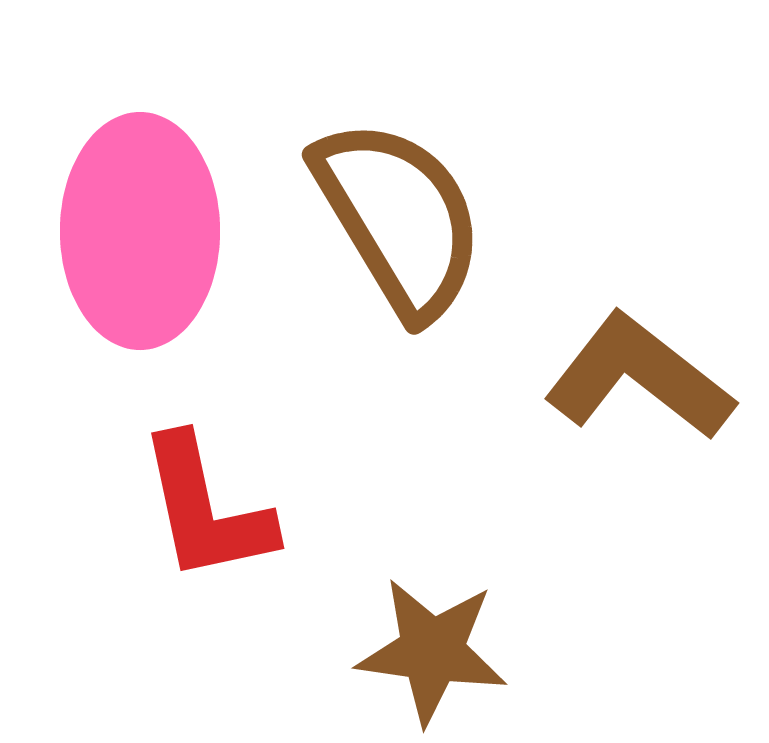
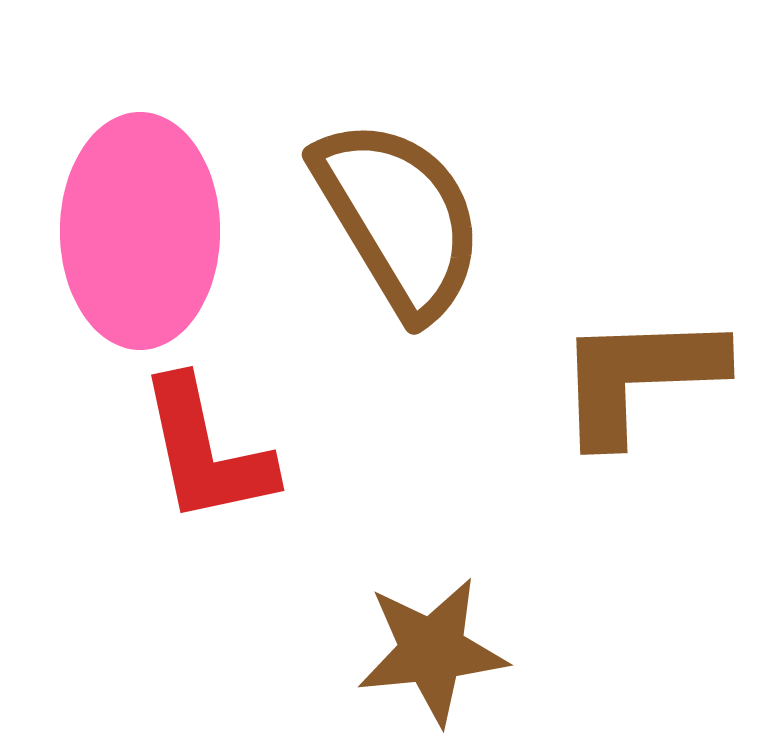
brown L-shape: rotated 40 degrees counterclockwise
red L-shape: moved 58 px up
brown star: rotated 14 degrees counterclockwise
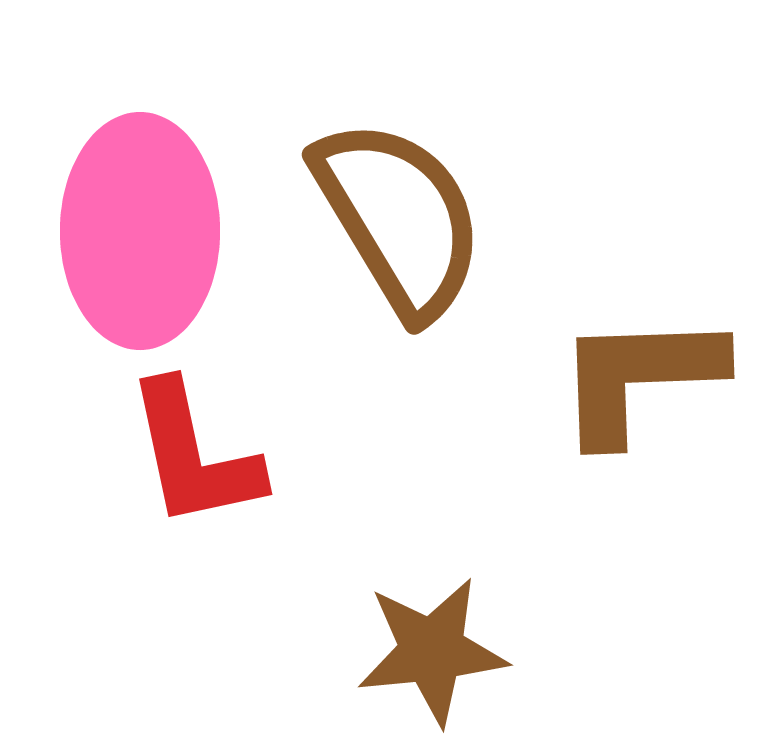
red L-shape: moved 12 px left, 4 px down
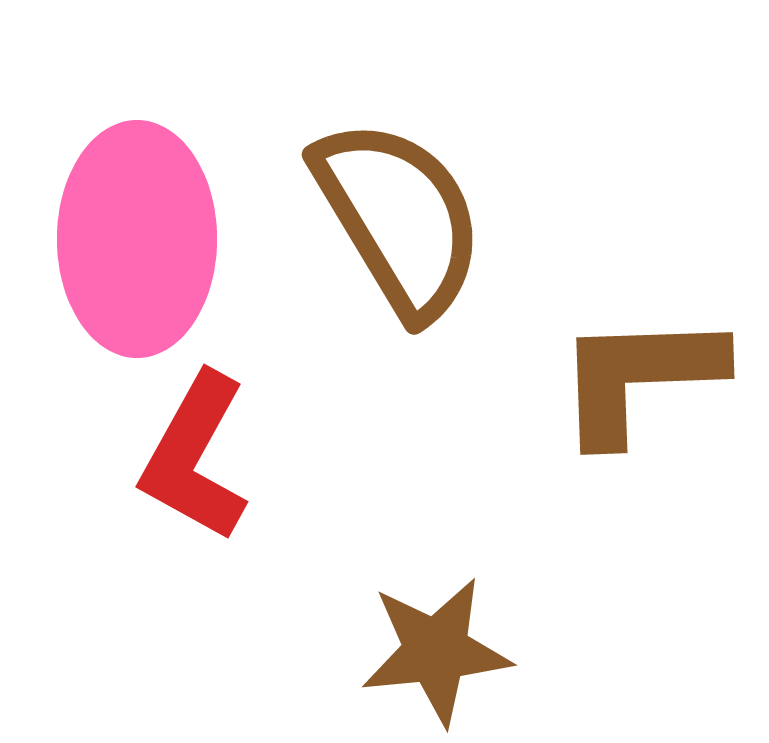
pink ellipse: moved 3 px left, 8 px down
red L-shape: moved 1 px right, 2 px down; rotated 41 degrees clockwise
brown star: moved 4 px right
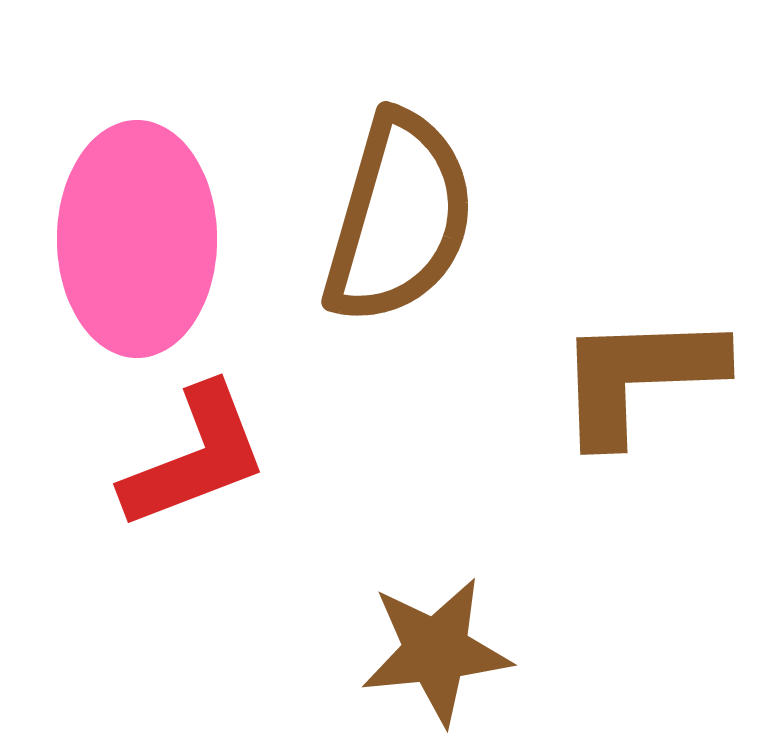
brown semicircle: rotated 47 degrees clockwise
red L-shape: rotated 140 degrees counterclockwise
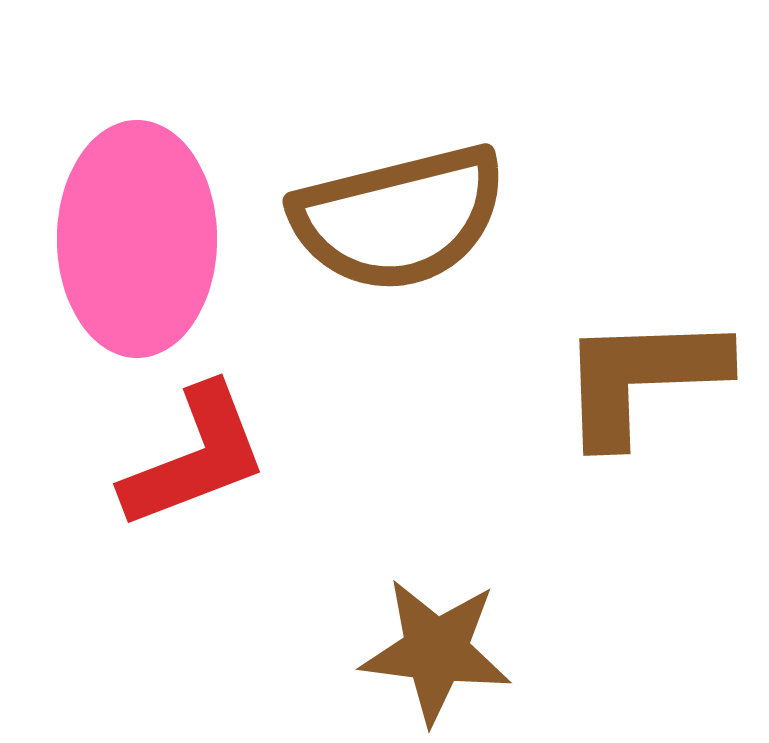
brown semicircle: rotated 60 degrees clockwise
brown L-shape: moved 3 px right, 1 px down
brown star: rotated 13 degrees clockwise
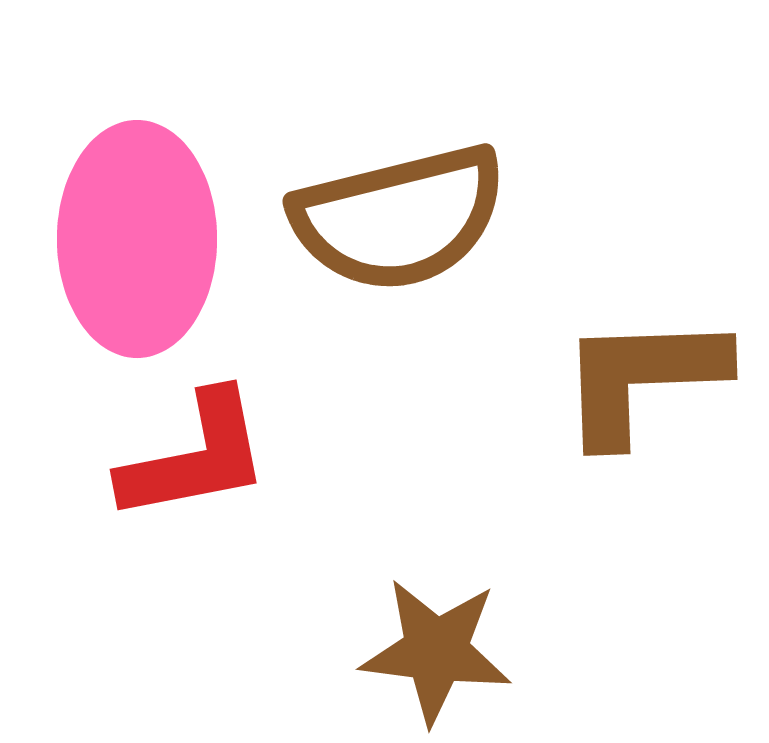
red L-shape: rotated 10 degrees clockwise
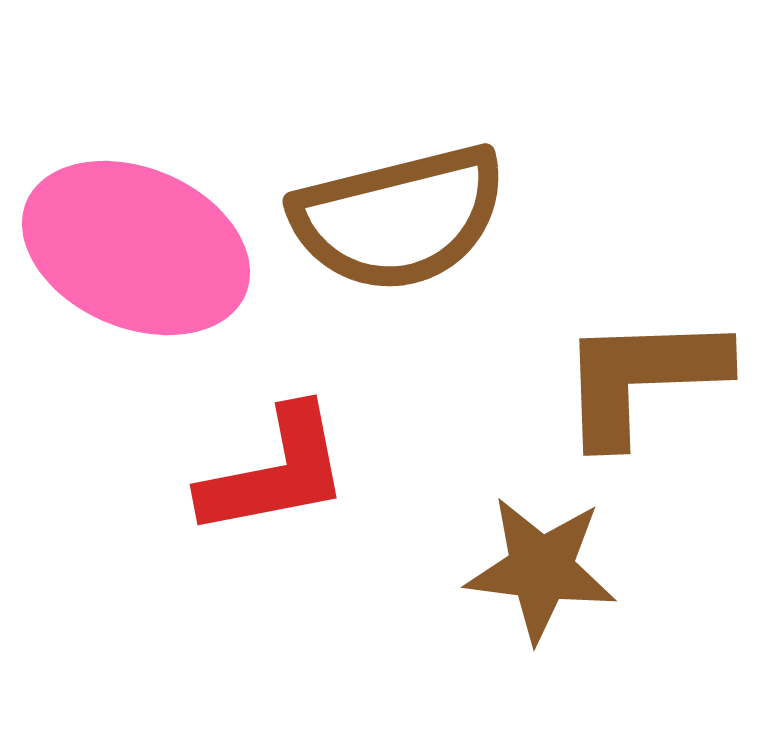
pink ellipse: moved 1 px left, 9 px down; rotated 67 degrees counterclockwise
red L-shape: moved 80 px right, 15 px down
brown star: moved 105 px right, 82 px up
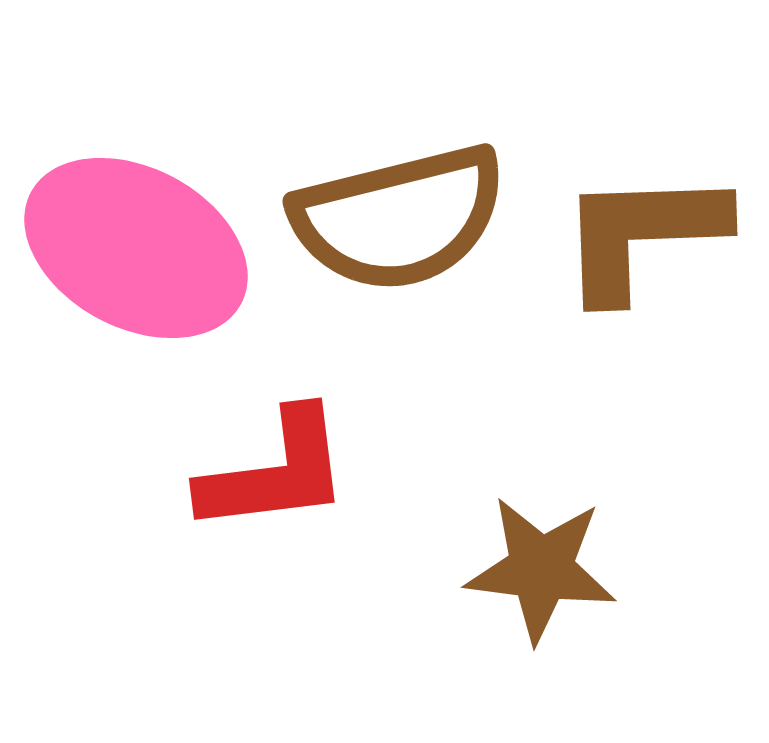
pink ellipse: rotated 5 degrees clockwise
brown L-shape: moved 144 px up
red L-shape: rotated 4 degrees clockwise
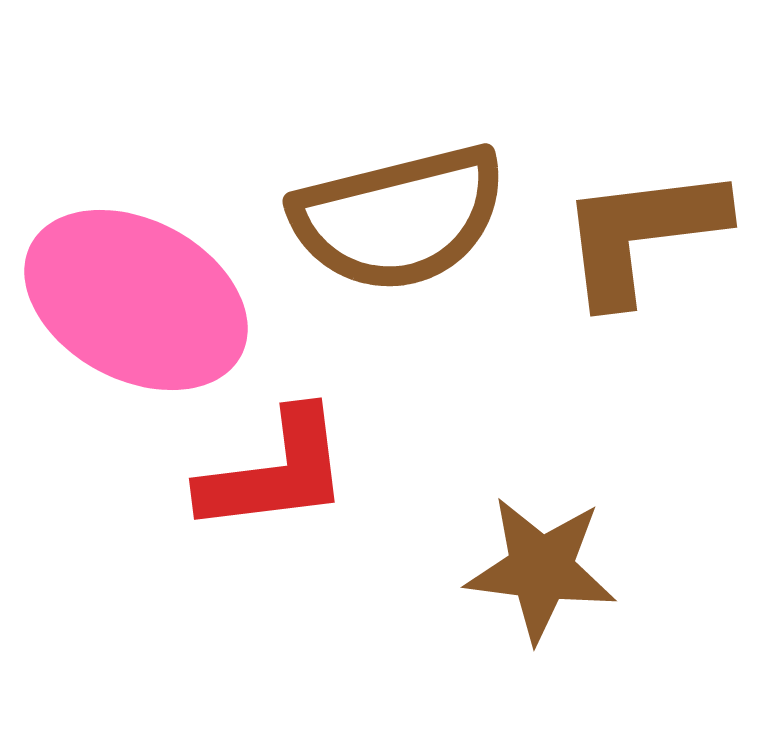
brown L-shape: rotated 5 degrees counterclockwise
pink ellipse: moved 52 px down
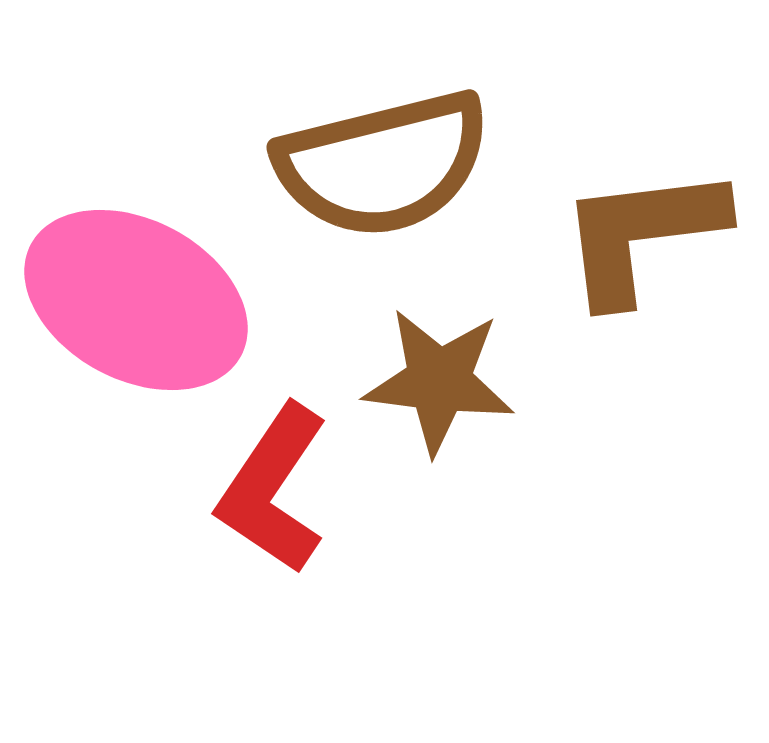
brown semicircle: moved 16 px left, 54 px up
red L-shape: moved 2 px left, 17 px down; rotated 131 degrees clockwise
brown star: moved 102 px left, 188 px up
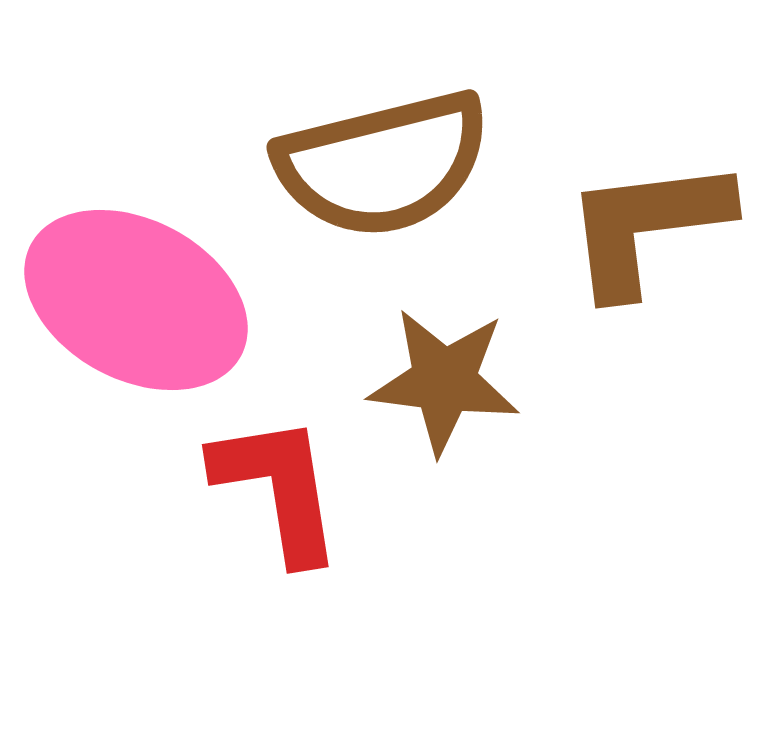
brown L-shape: moved 5 px right, 8 px up
brown star: moved 5 px right
red L-shape: moved 5 px right, 1 px up; rotated 137 degrees clockwise
